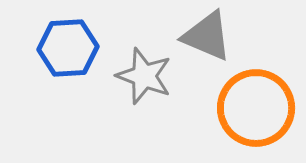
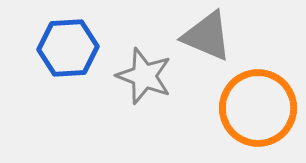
orange circle: moved 2 px right
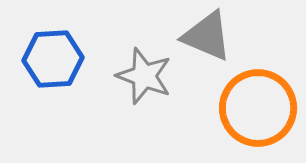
blue hexagon: moved 15 px left, 11 px down
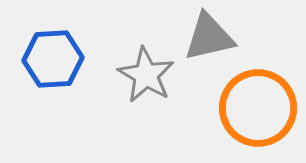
gray triangle: moved 2 px right, 1 px down; rotated 36 degrees counterclockwise
gray star: moved 2 px right, 1 px up; rotated 10 degrees clockwise
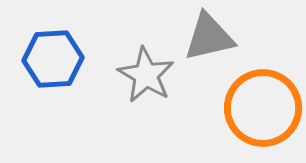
orange circle: moved 5 px right
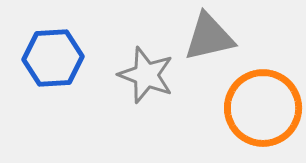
blue hexagon: moved 1 px up
gray star: rotated 10 degrees counterclockwise
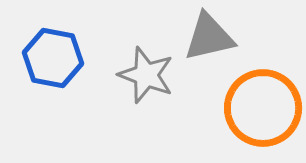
blue hexagon: rotated 14 degrees clockwise
